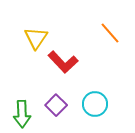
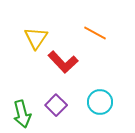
orange line: moved 15 px left; rotated 20 degrees counterclockwise
cyan circle: moved 5 px right, 2 px up
green arrow: rotated 12 degrees counterclockwise
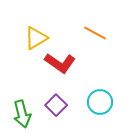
yellow triangle: rotated 25 degrees clockwise
red L-shape: moved 3 px left, 1 px down; rotated 12 degrees counterclockwise
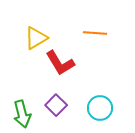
orange line: rotated 25 degrees counterclockwise
red L-shape: rotated 24 degrees clockwise
cyan circle: moved 6 px down
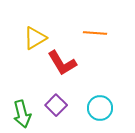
yellow triangle: moved 1 px left
red L-shape: moved 2 px right
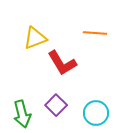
yellow triangle: rotated 10 degrees clockwise
cyan circle: moved 4 px left, 5 px down
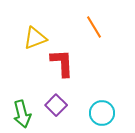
orange line: moved 1 px left, 6 px up; rotated 55 degrees clockwise
red L-shape: rotated 152 degrees counterclockwise
cyan circle: moved 6 px right
